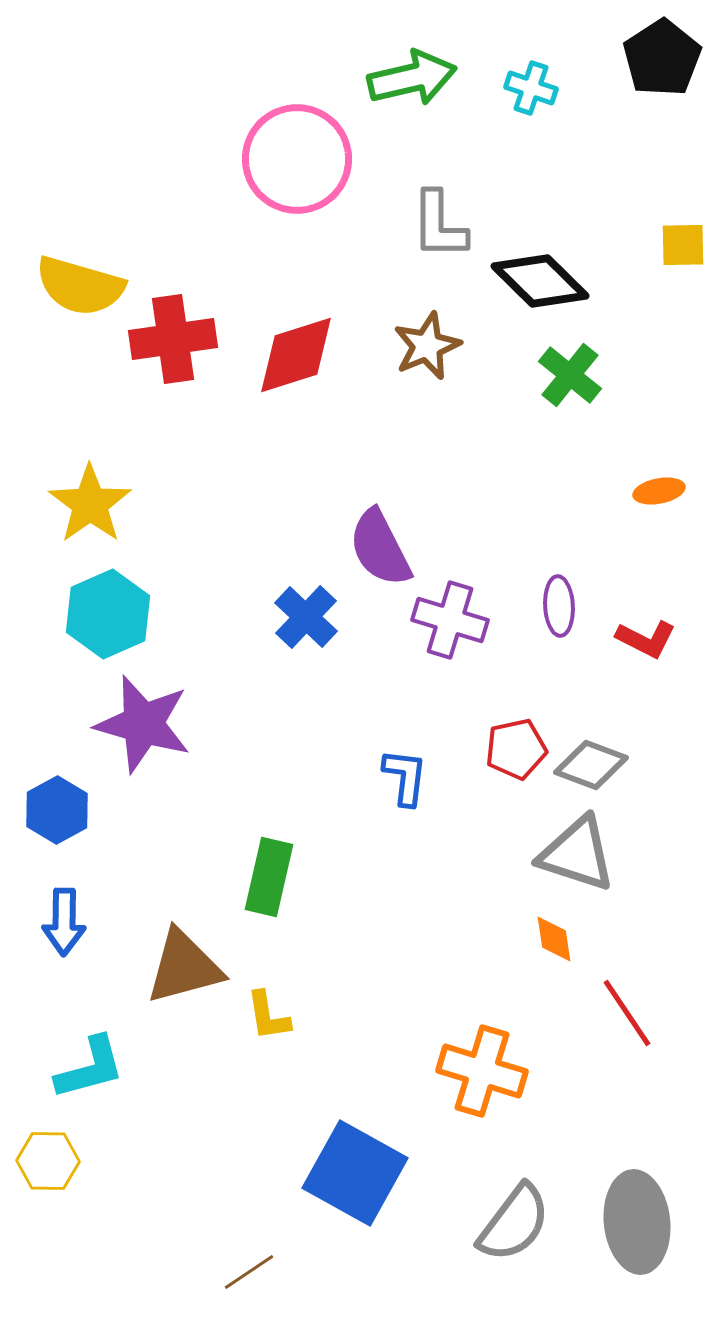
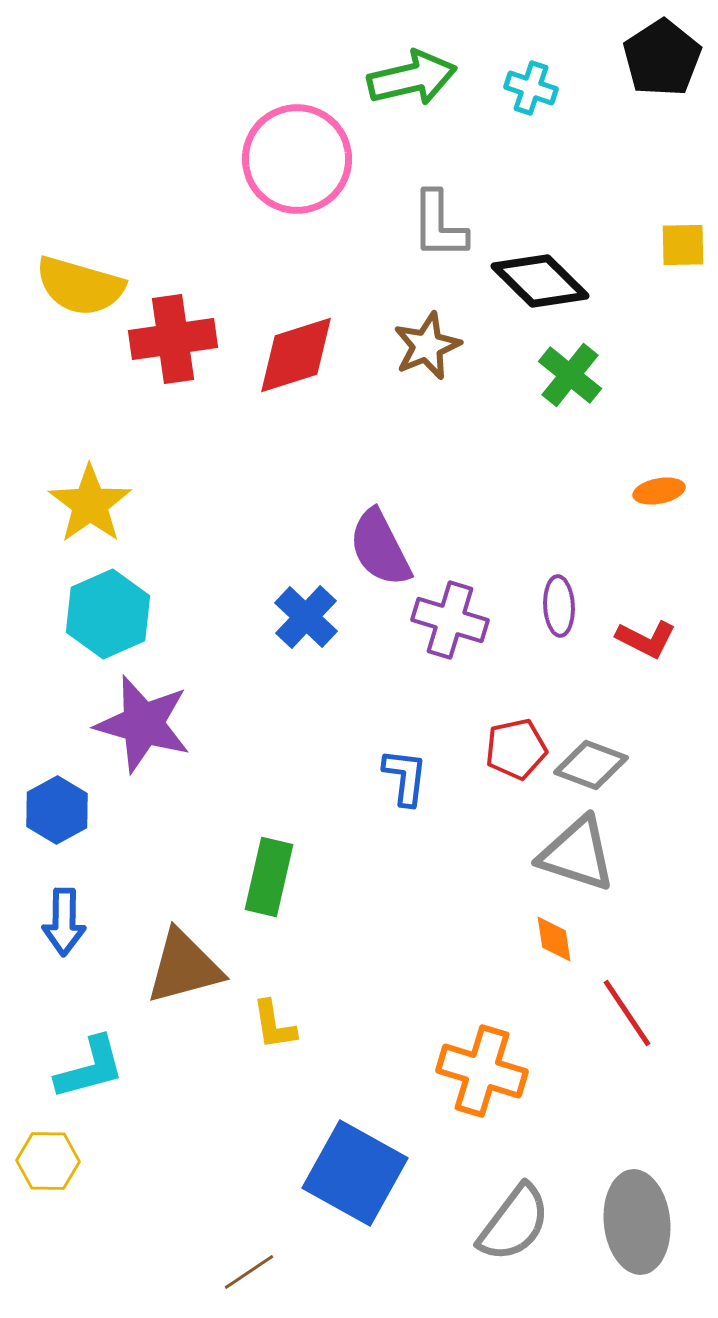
yellow L-shape: moved 6 px right, 9 px down
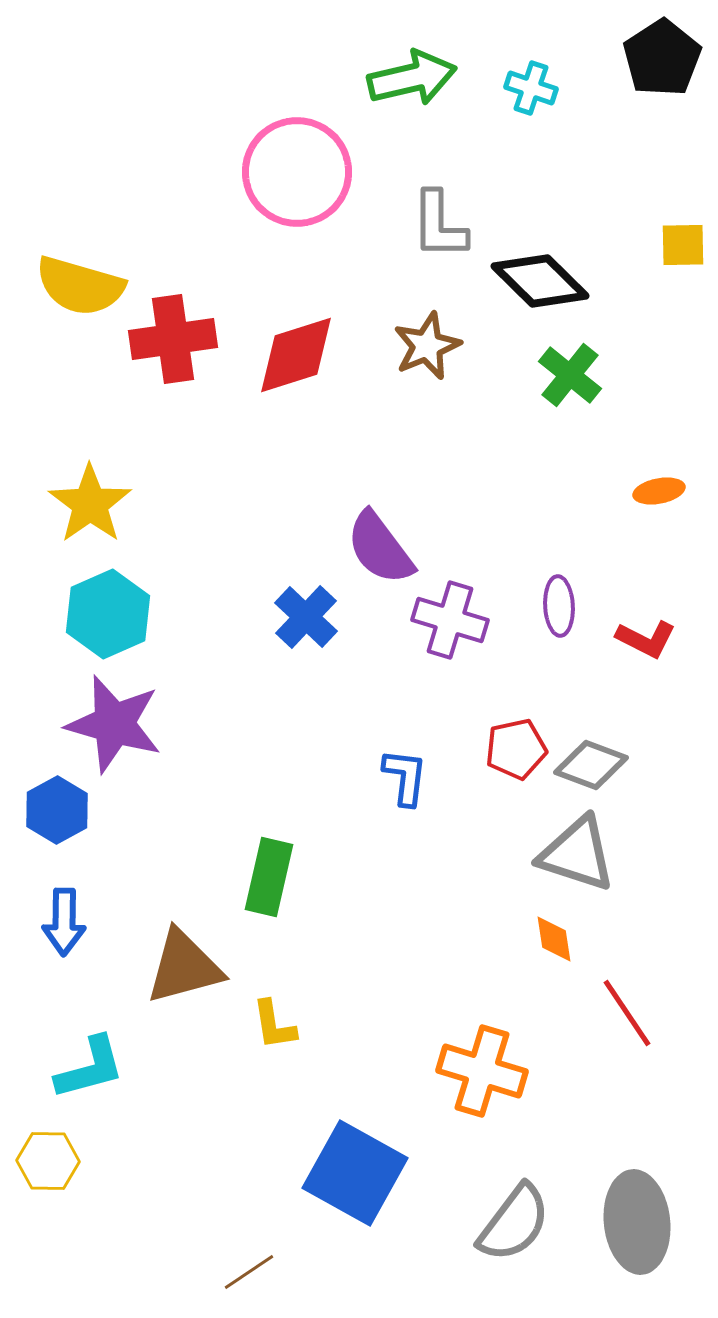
pink circle: moved 13 px down
purple semicircle: rotated 10 degrees counterclockwise
purple star: moved 29 px left
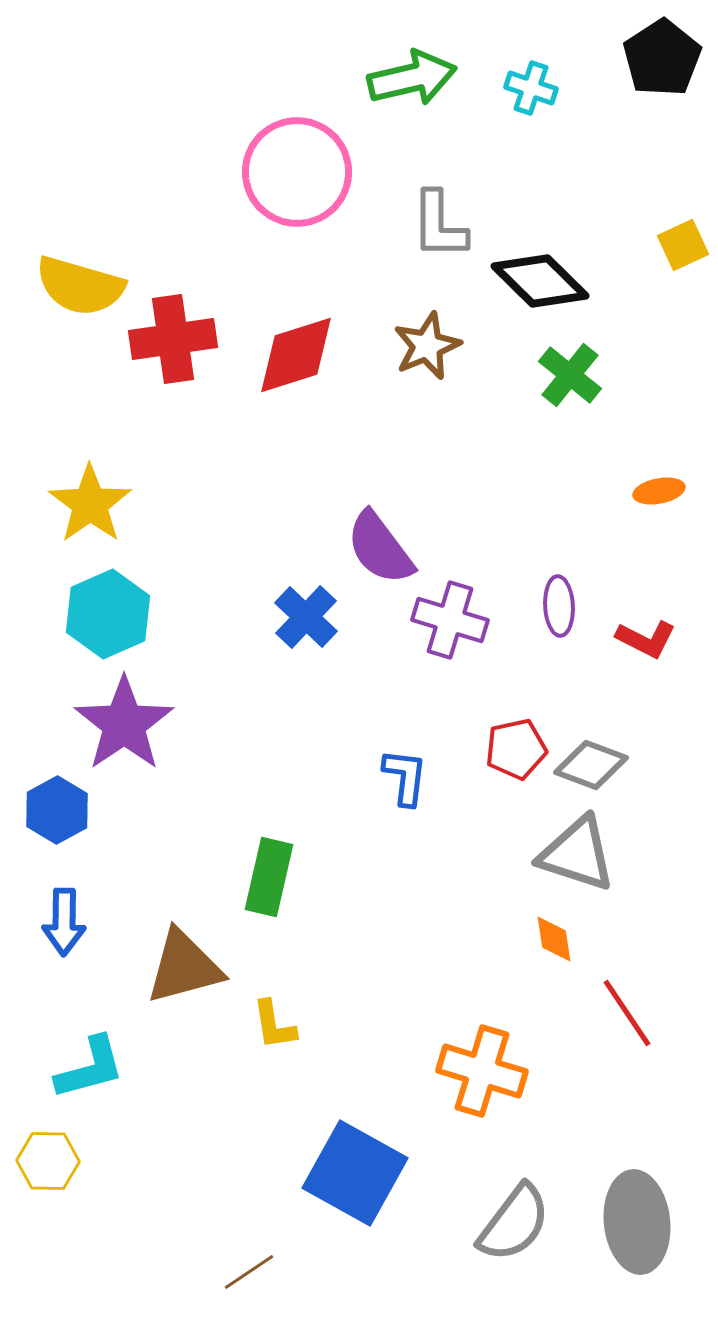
yellow square: rotated 24 degrees counterclockwise
purple star: moved 10 px right; rotated 22 degrees clockwise
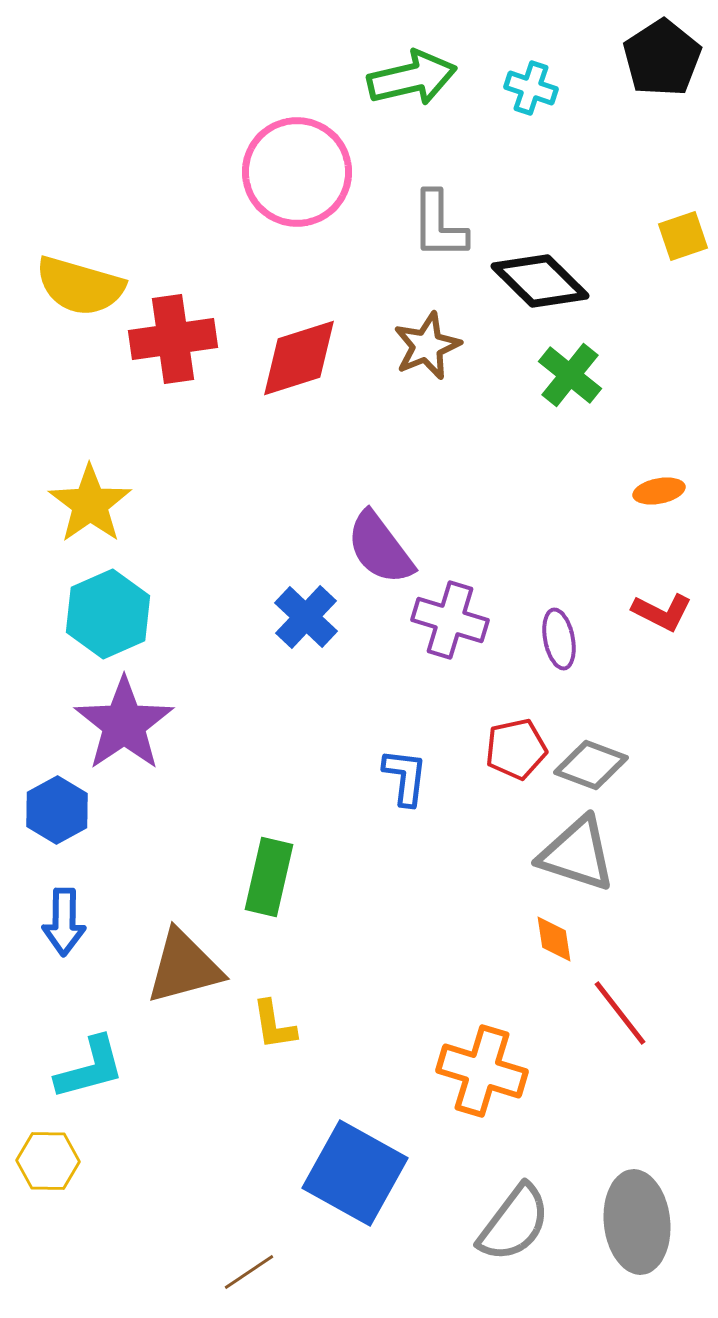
yellow square: moved 9 px up; rotated 6 degrees clockwise
red diamond: moved 3 px right, 3 px down
purple ellipse: moved 33 px down; rotated 8 degrees counterclockwise
red L-shape: moved 16 px right, 27 px up
red line: moved 7 px left; rotated 4 degrees counterclockwise
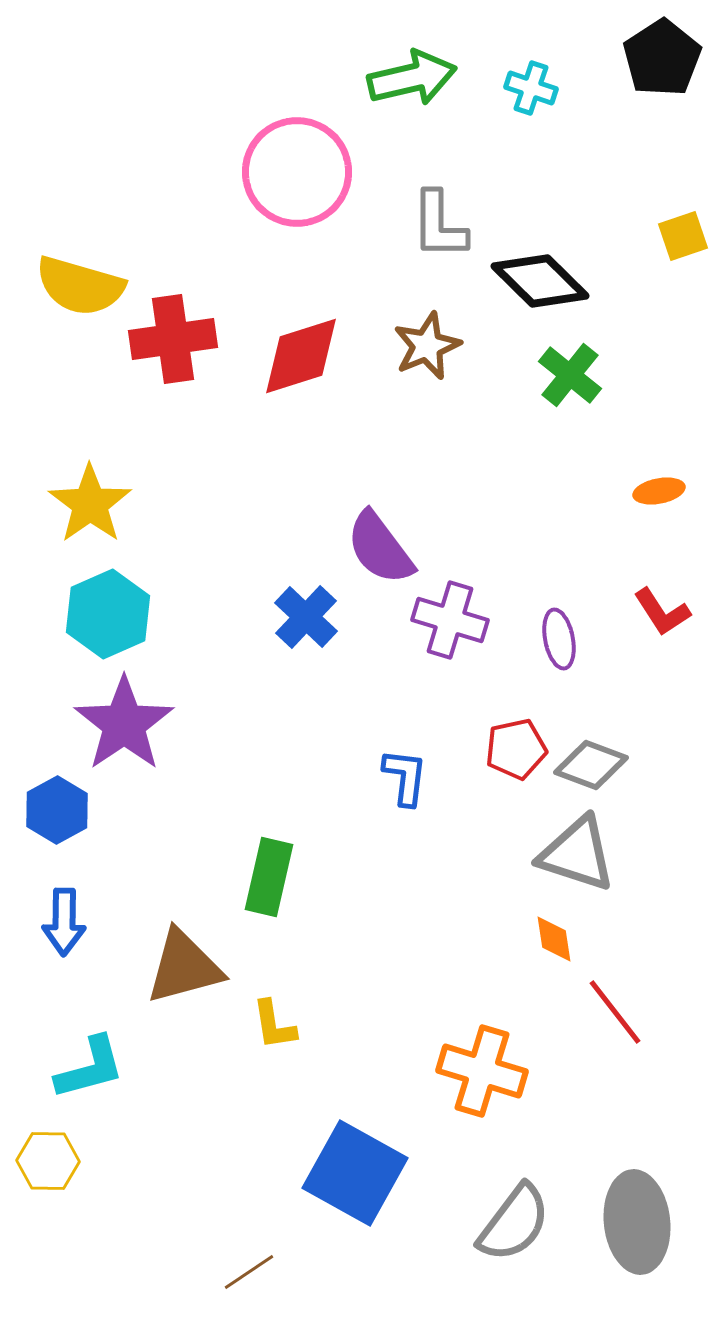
red diamond: moved 2 px right, 2 px up
red L-shape: rotated 30 degrees clockwise
red line: moved 5 px left, 1 px up
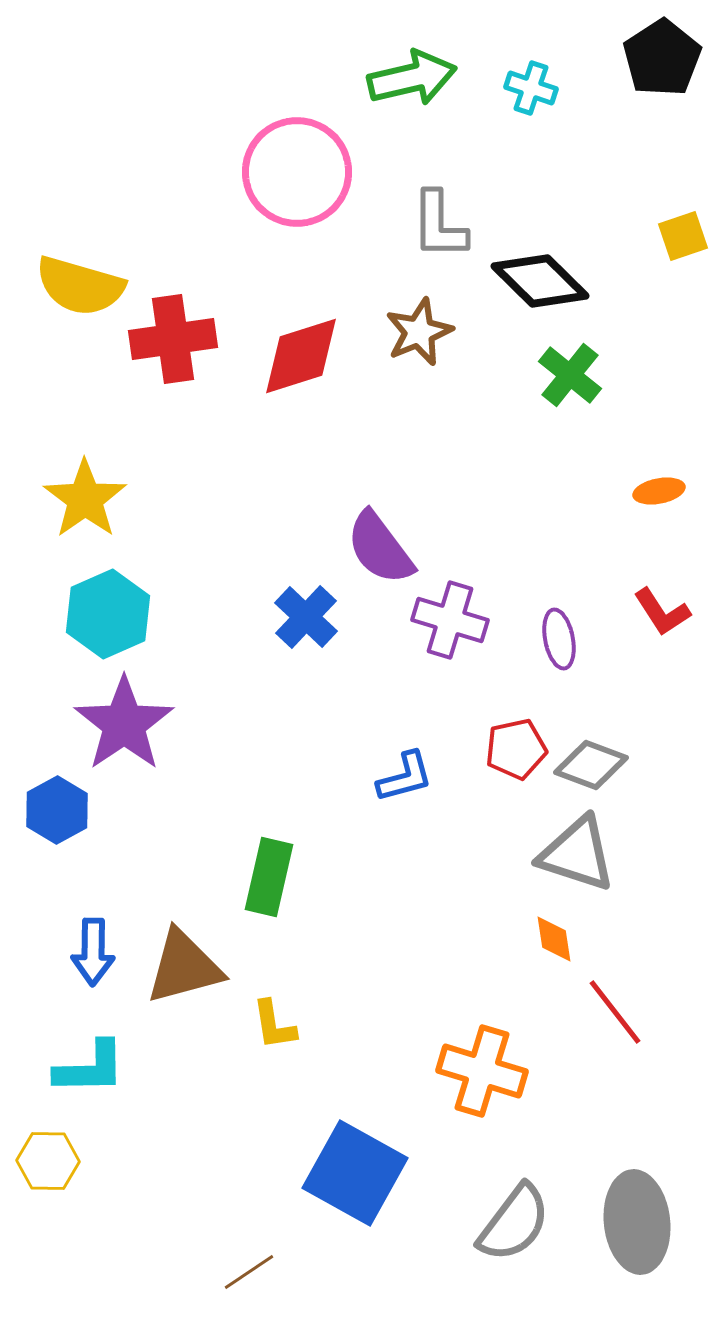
brown star: moved 8 px left, 14 px up
yellow star: moved 5 px left, 5 px up
blue L-shape: rotated 68 degrees clockwise
blue arrow: moved 29 px right, 30 px down
cyan L-shape: rotated 14 degrees clockwise
